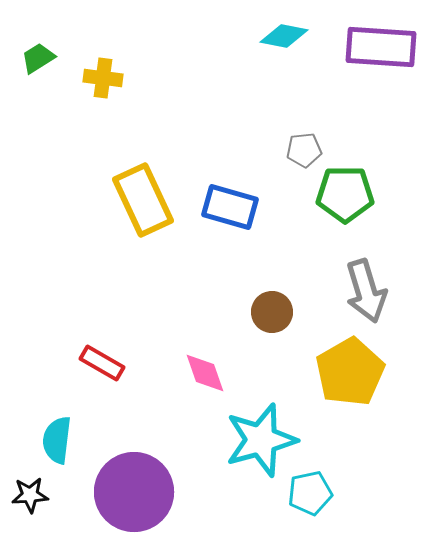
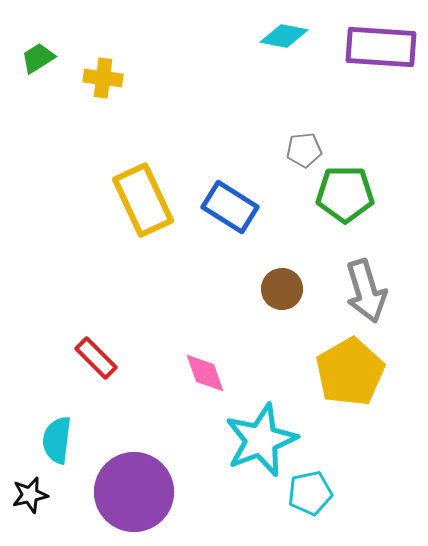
blue rectangle: rotated 16 degrees clockwise
brown circle: moved 10 px right, 23 px up
red rectangle: moved 6 px left, 5 px up; rotated 15 degrees clockwise
cyan star: rotated 6 degrees counterclockwise
black star: rotated 9 degrees counterclockwise
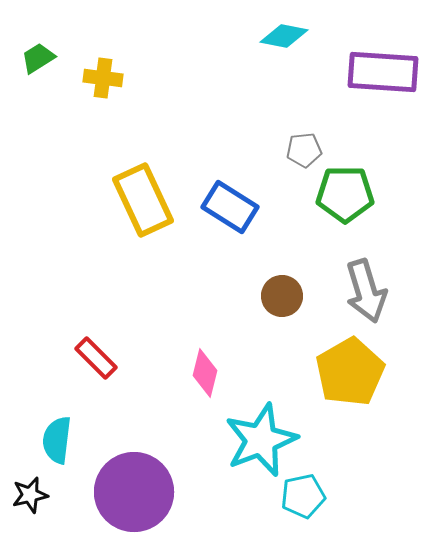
purple rectangle: moved 2 px right, 25 px down
brown circle: moved 7 px down
pink diamond: rotated 33 degrees clockwise
cyan pentagon: moved 7 px left, 3 px down
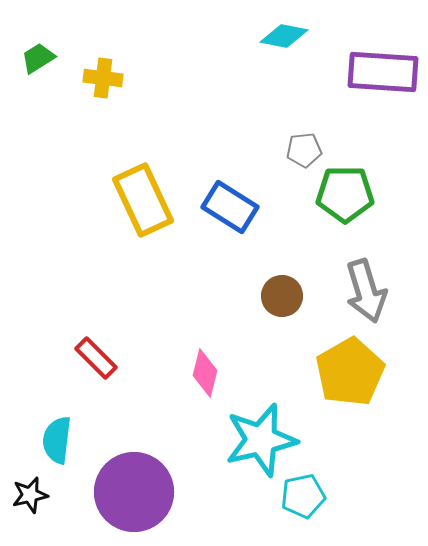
cyan star: rotated 8 degrees clockwise
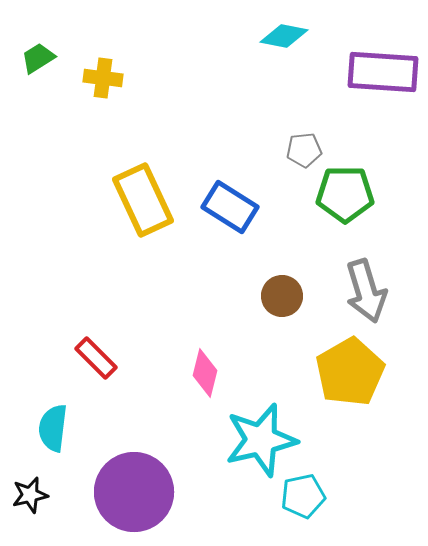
cyan semicircle: moved 4 px left, 12 px up
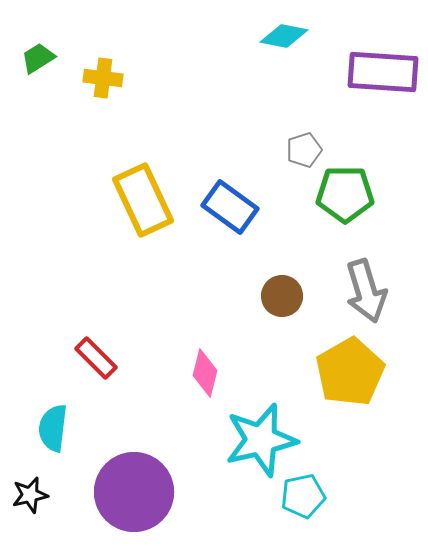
gray pentagon: rotated 12 degrees counterclockwise
blue rectangle: rotated 4 degrees clockwise
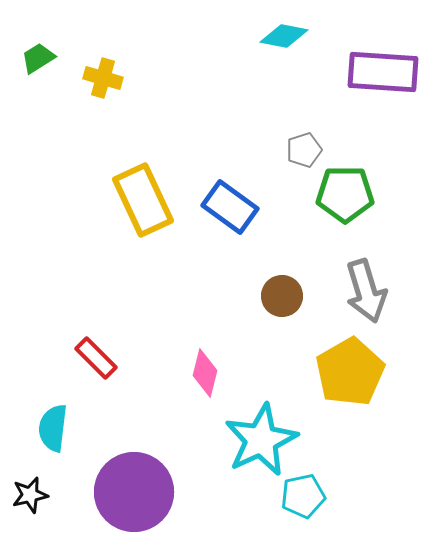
yellow cross: rotated 9 degrees clockwise
cyan star: rotated 12 degrees counterclockwise
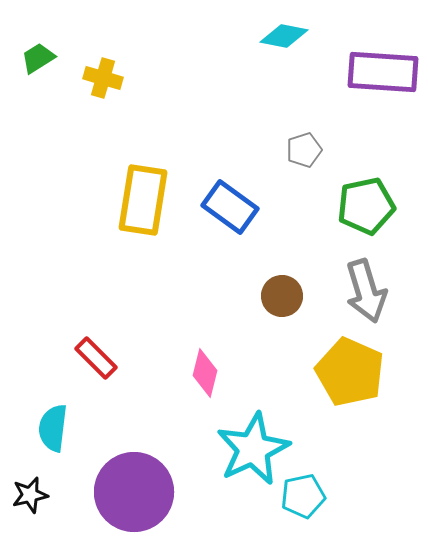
green pentagon: moved 21 px right, 12 px down; rotated 12 degrees counterclockwise
yellow rectangle: rotated 34 degrees clockwise
yellow pentagon: rotated 18 degrees counterclockwise
cyan star: moved 8 px left, 9 px down
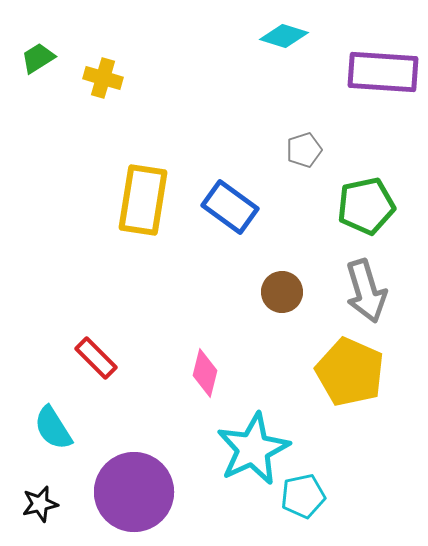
cyan diamond: rotated 6 degrees clockwise
brown circle: moved 4 px up
cyan semicircle: rotated 39 degrees counterclockwise
black star: moved 10 px right, 9 px down
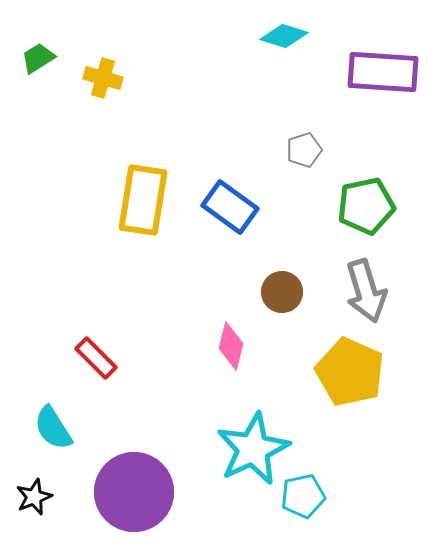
pink diamond: moved 26 px right, 27 px up
black star: moved 6 px left, 7 px up; rotated 9 degrees counterclockwise
